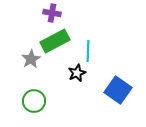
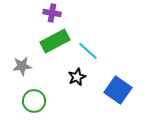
cyan line: rotated 50 degrees counterclockwise
gray star: moved 9 px left, 7 px down; rotated 24 degrees clockwise
black star: moved 4 px down
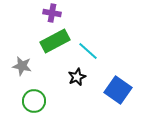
gray star: rotated 18 degrees clockwise
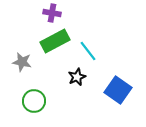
cyan line: rotated 10 degrees clockwise
gray star: moved 4 px up
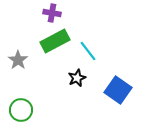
gray star: moved 4 px left, 2 px up; rotated 24 degrees clockwise
black star: moved 1 px down
green circle: moved 13 px left, 9 px down
